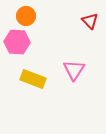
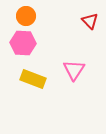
pink hexagon: moved 6 px right, 1 px down
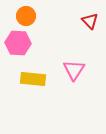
pink hexagon: moved 5 px left
yellow rectangle: rotated 15 degrees counterclockwise
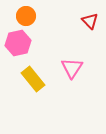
pink hexagon: rotated 15 degrees counterclockwise
pink triangle: moved 2 px left, 2 px up
yellow rectangle: rotated 45 degrees clockwise
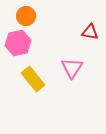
red triangle: moved 11 px down; rotated 36 degrees counterclockwise
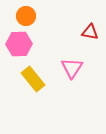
pink hexagon: moved 1 px right, 1 px down; rotated 10 degrees clockwise
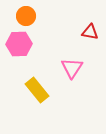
yellow rectangle: moved 4 px right, 11 px down
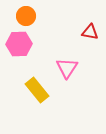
pink triangle: moved 5 px left
